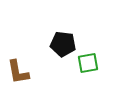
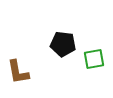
green square: moved 6 px right, 4 px up
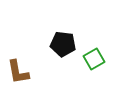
green square: rotated 20 degrees counterclockwise
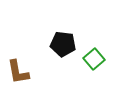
green square: rotated 10 degrees counterclockwise
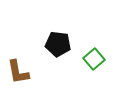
black pentagon: moved 5 px left
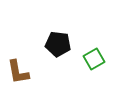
green square: rotated 10 degrees clockwise
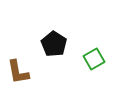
black pentagon: moved 4 px left; rotated 25 degrees clockwise
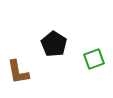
green square: rotated 10 degrees clockwise
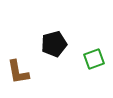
black pentagon: rotated 25 degrees clockwise
